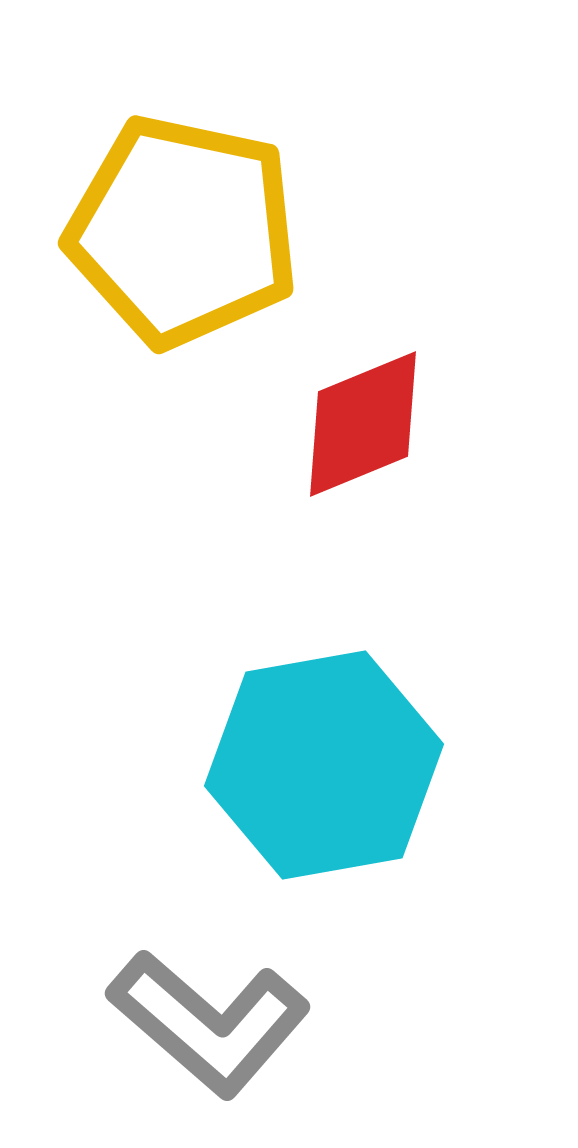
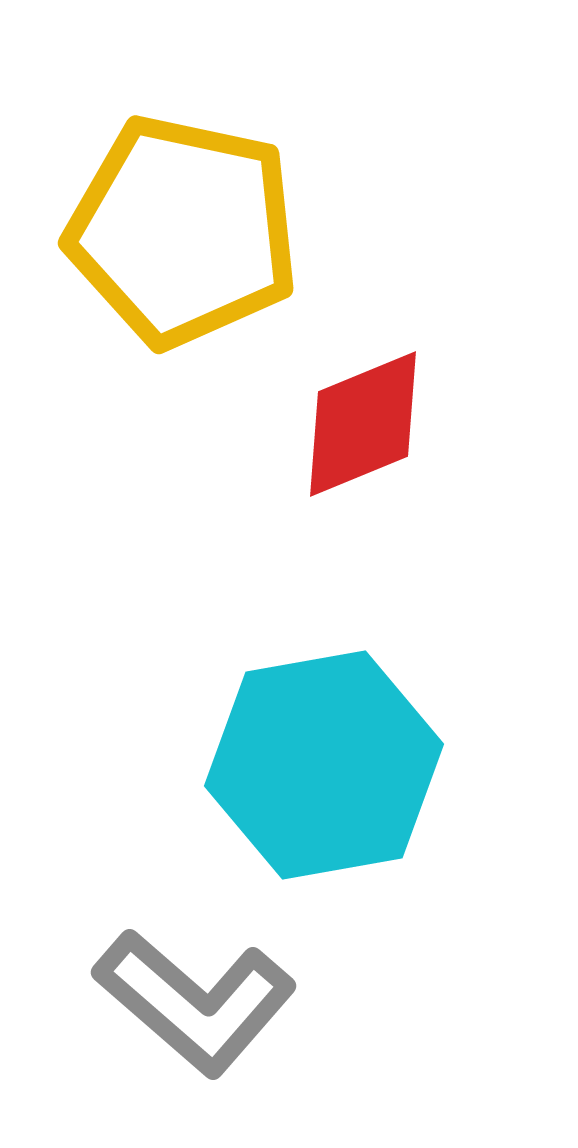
gray L-shape: moved 14 px left, 21 px up
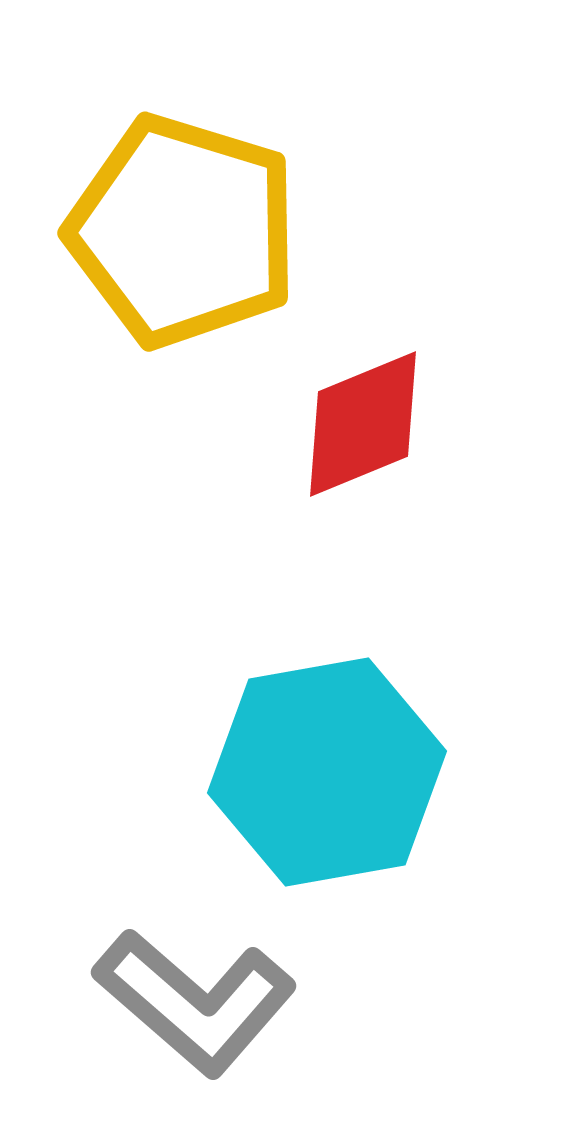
yellow pentagon: rotated 5 degrees clockwise
cyan hexagon: moved 3 px right, 7 px down
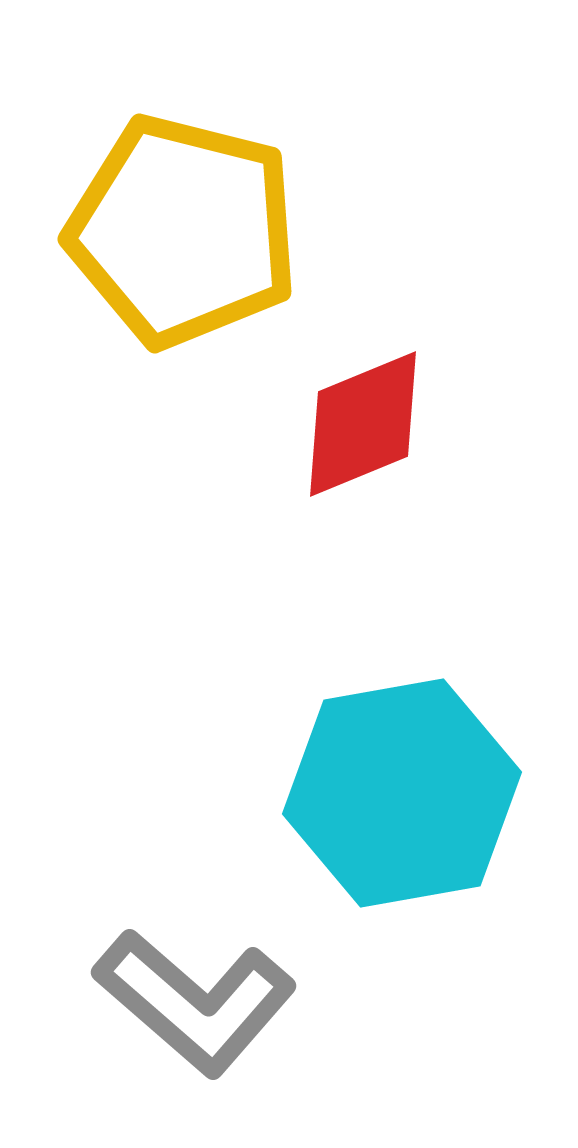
yellow pentagon: rotated 3 degrees counterclockwise
cyan hexagon: moved 75 px right, 21 px down
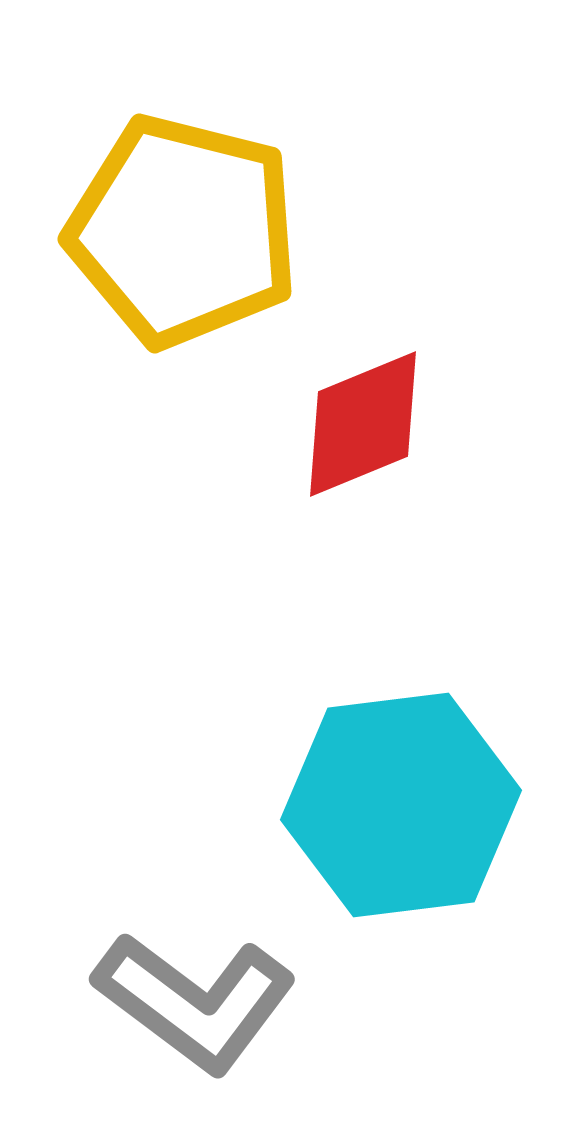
cyan hexagon: moved 1 px left, 12 px down; rotated 3 degrees clockwise
gray L-shape: rotated 4 degrees counterclockwise
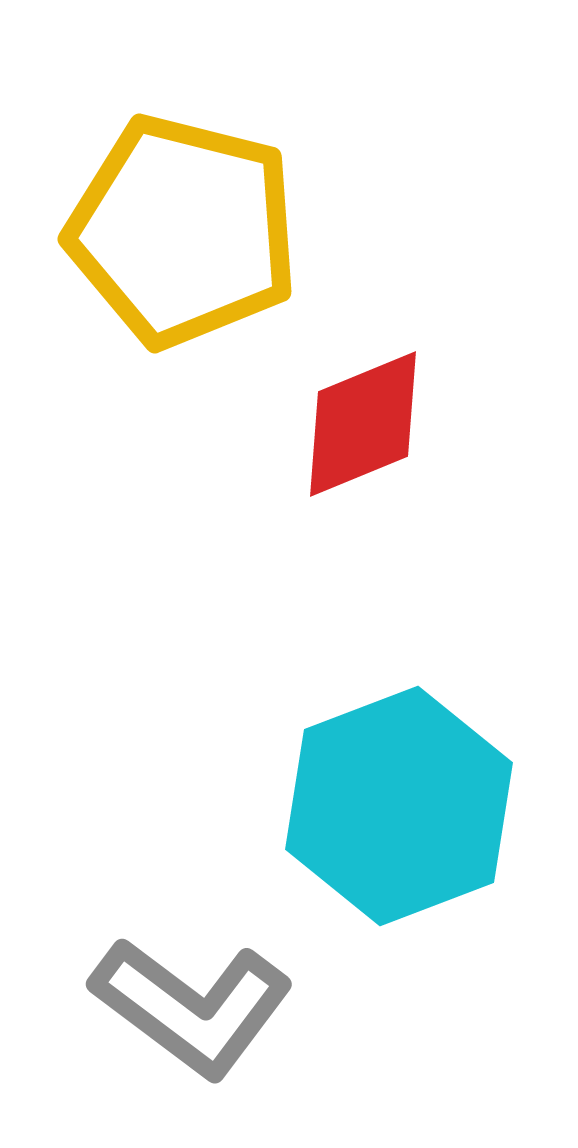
cyan hexagon: moved 2 px left, 1 px down; rotated 14 degrees counterclockwise
gray L-shape: moved 3 px left, 5 px down
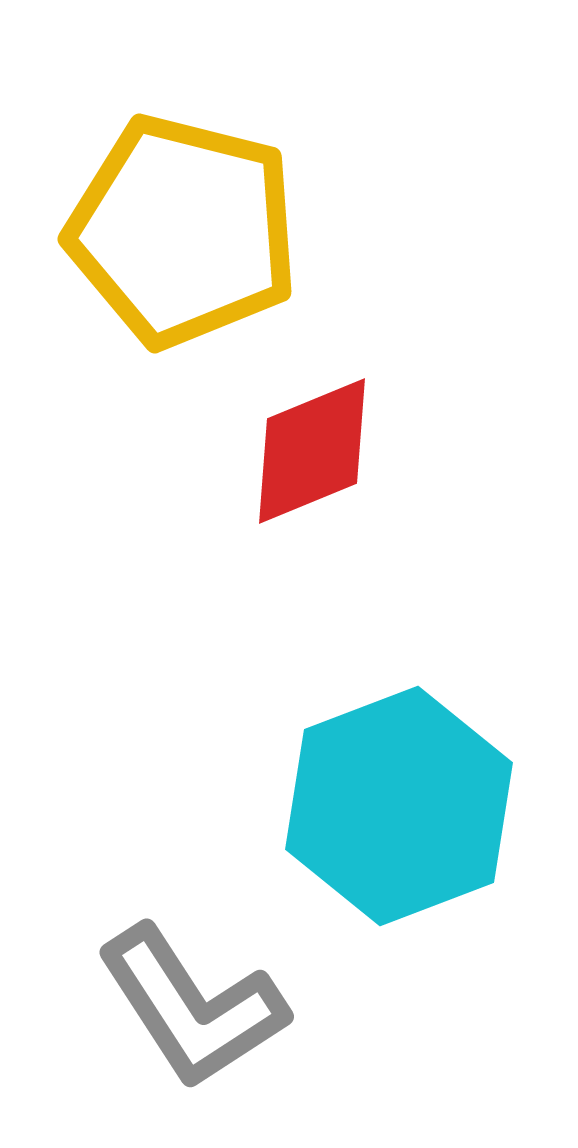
red diamond: moved 51 px left, 27 px down
gray L-shape: rotated 20 degrees clockwise
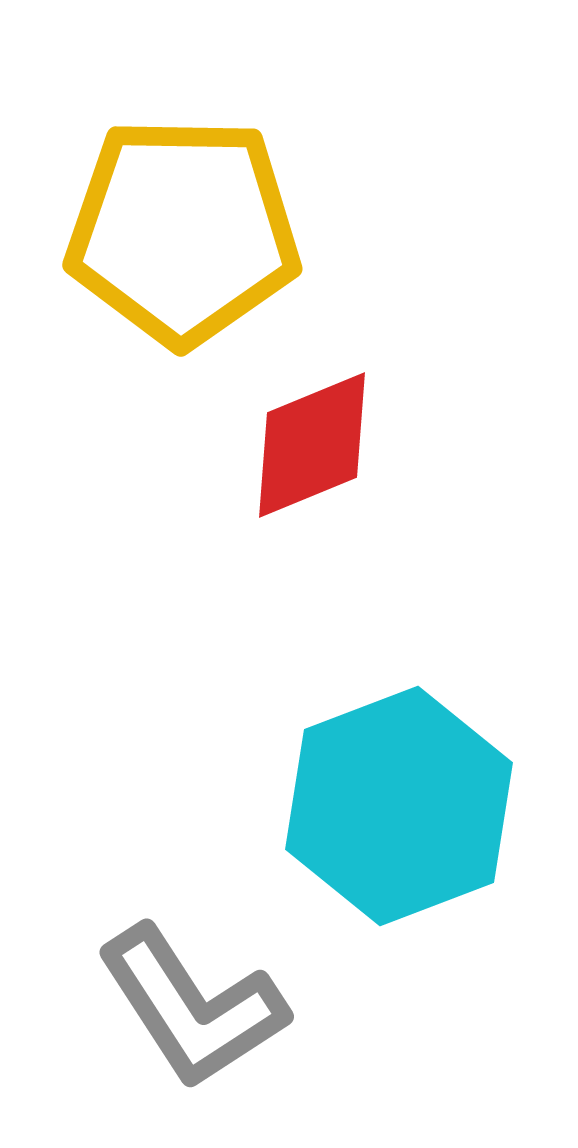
yellow pentagon: rotated 13 degrees counterclockwise
red diamond: moved 6 px up
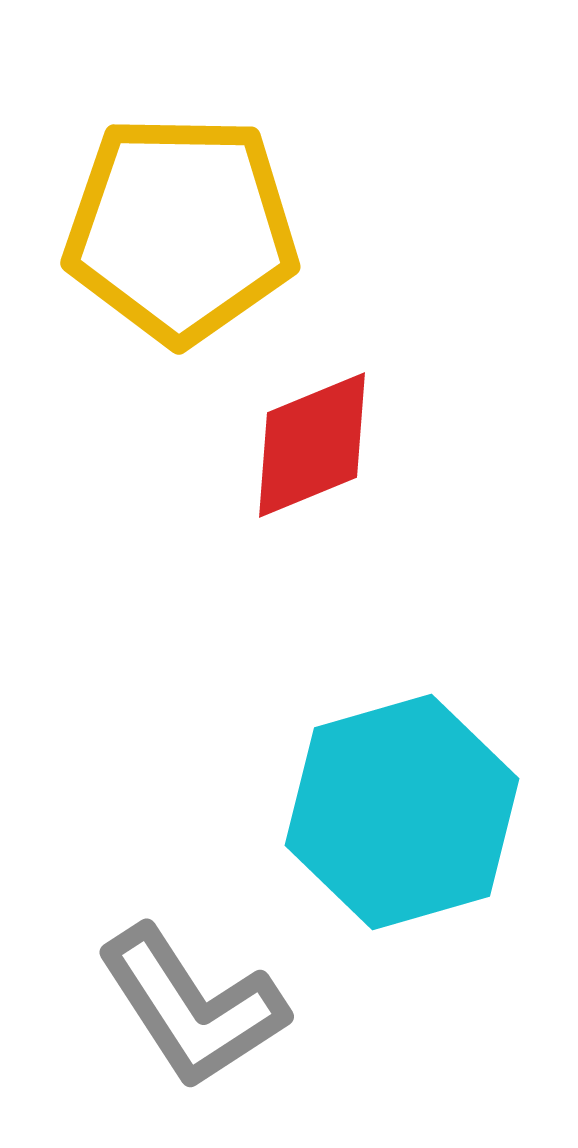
yellow pentagon: moved 2 px left, 2 px up
cyan hexagon: moved 3 px right, 6 px down; rotated 5 degrees clockwise
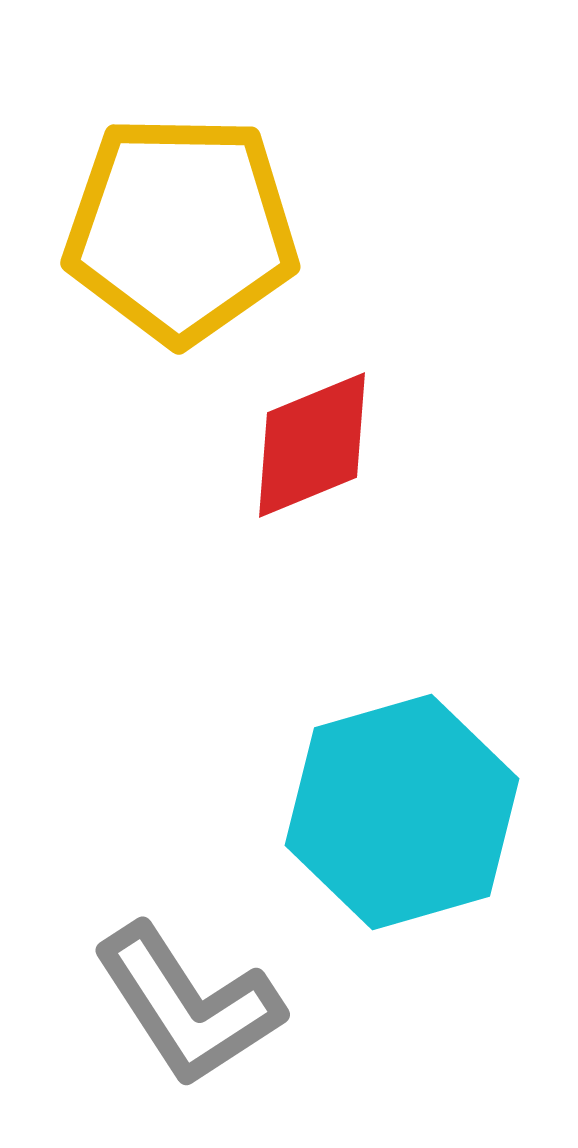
gray L-shape: moved 4 px left, 2 px up
